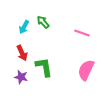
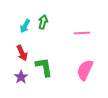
green arrow: rotated 56 degrees clockwise
cyan arrow: moved 1 px right, 1 px up
pink line: rotated 21 degrees counterclockwise
pink semicircle: moved 1 px left
purple star: rotated 24 degrees clockwise
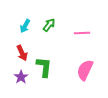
green arrow: moved 6 px right, 3 px down; rotated 24 degrees clockwise
green L-shape: rotated 15 degrees clockwise
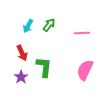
cyan arrow: moved 3 px right
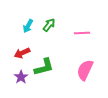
red arrow: rotated 91 degrees clockwise
green L-shape: rotated 70 degrees clockwise
